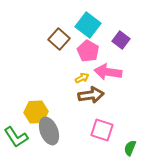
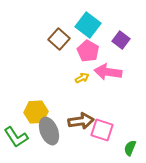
brown arrow: moved 10 px left, 26 px down
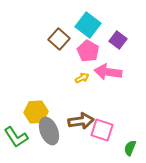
purple square: moved 3 px left
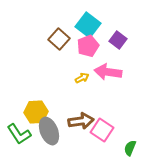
pink pentagon: moved 5 px up; rotated 20 degrees clockwise
pink square: rotated 15 degrees clockwise
green L-shape: moved 3 px right, 3 px up
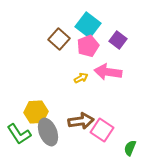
yellow arrow: moved 1 px left
gray ellipse: moved 1 px left, 1 px down
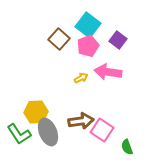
green semicircle: moved 3 px left, 1 px up; rotated 42 degrees counterclockwise
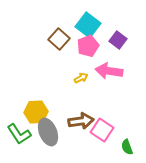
pink arrow: moved 1 px right, 1 px up
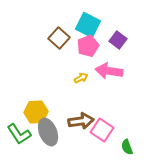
cyan square: rotated 10 degrees counterclockwise
brown square: moved 1 px up
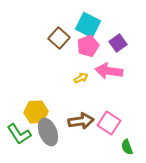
purple square: moved 3 px down; rotated 18 degrees clockwise
pink square: moved 7 px right, 7 px up
